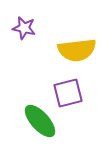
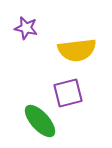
purple star: moved 2 px right
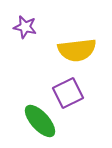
purple star: moved 1 px left, 1 px up
purple square: rotated 12 degrees counterclockwise
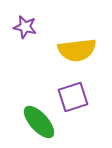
purple square: moved 5 px right, 4 px down; rotated 8 degrees clockwise
green ellipse: moved 1 px left, 1 px down
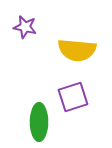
yellow semicircle: rotated 12 degrees clockwise
green ellipse: rotated 42 degrees clockwise
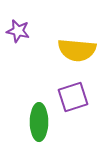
purple star: moved 7 px left, 4 px down
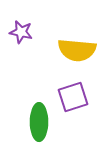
purple star: moved 3 px right, 1 px down
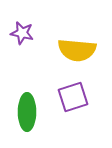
purple star: moved 1 px right, 1 px down
green ellipse: moved 12 px left, 10 px up
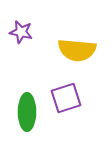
purple star: moved 1 px left, 1 px up
purple square: moved 7 px left, 1 px down
